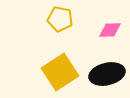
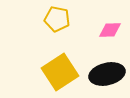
yellow pentagon: moved 3 px left
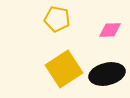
yellow square: moved 4 px right, 3 px up
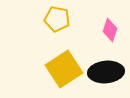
pink diamond: rotated 70 degrees counterclockwise
black ellipse: moved 1 px left, 2 px up; rotated 8 degrees clockwise
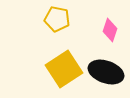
black ellipse: rotated 24 degrees clockwise
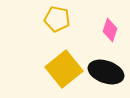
yellow square: rotated 6 degrees counterclockwise
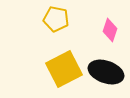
yellow pentagon: moved 1 px left
yellow square: rotated 12 degrees clockwise
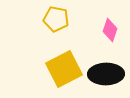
black ellipse: moved 2 px down; rotated 20 degrees counterclockwise
